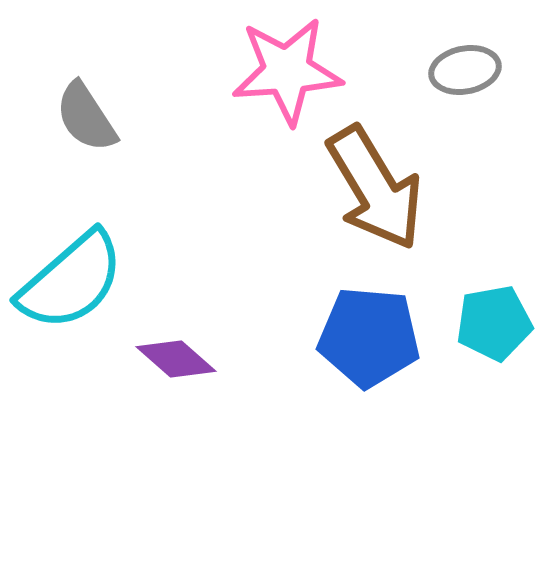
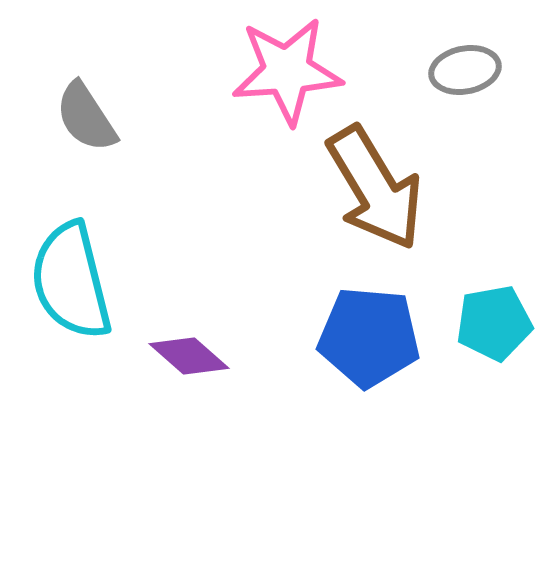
cyan semicircle: rotated 117 degrees clockwise
purple diamond: moved 13 px right, 3 px up
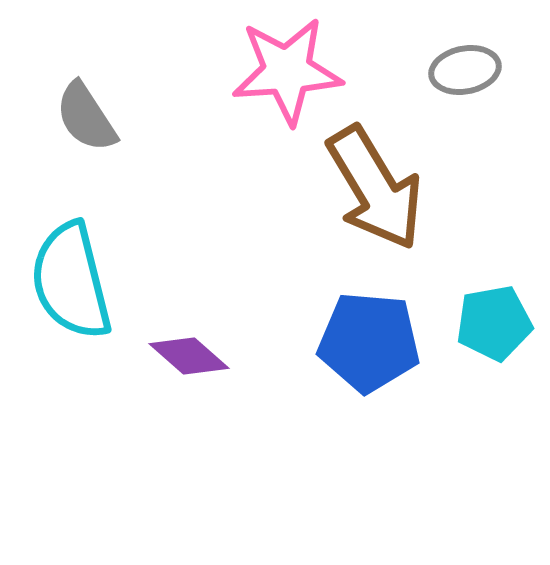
blue pentagon: moved 5 px down
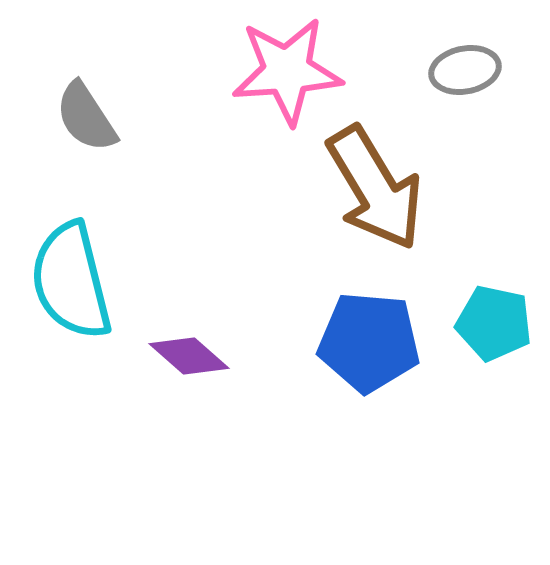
cyan pentagon: rotated 22 degrees clockwise
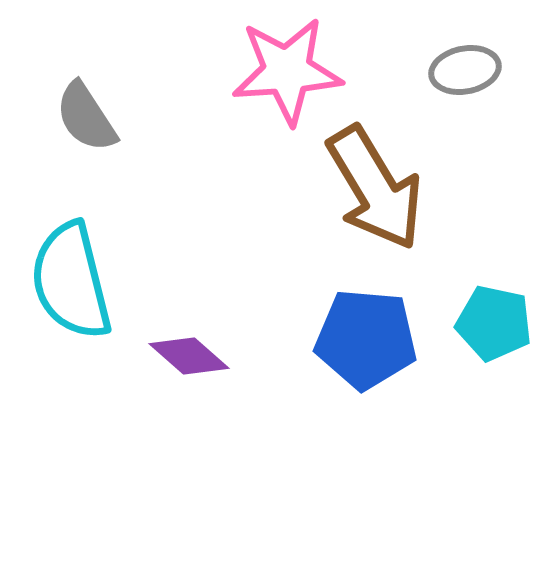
blue pentagon: moved 3 px left, 3 px up
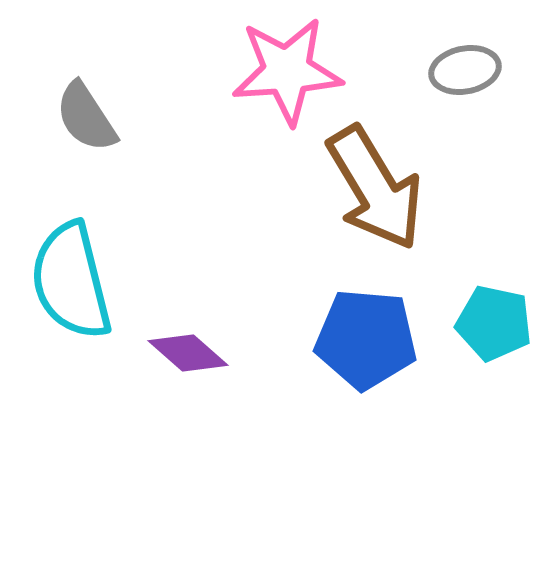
purple diamond: moved 1 px left, 3 px up
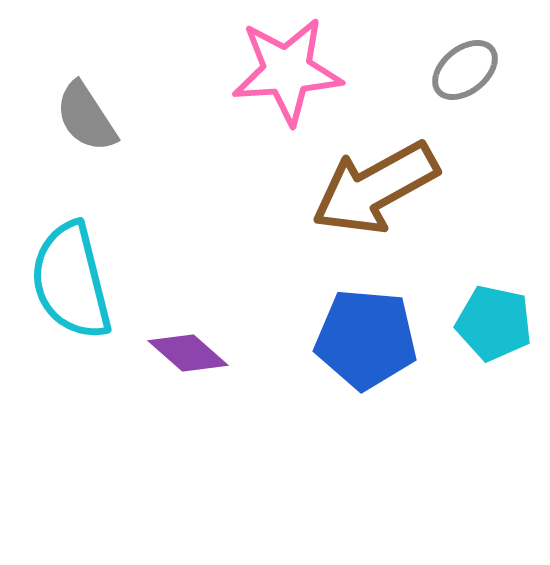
gray ellipse: rotated 28 degrees counterclockwise
brown arrow: rotated 92 degrees clockwise
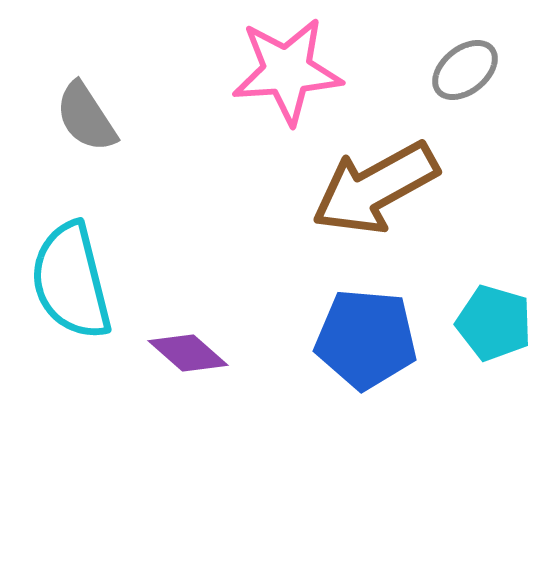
cyan pentagon: rotated 4 degrees clockwise
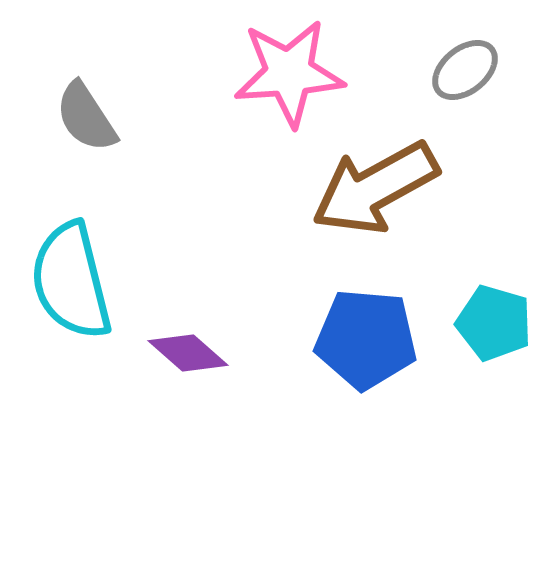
pink star: moved 2 px right, 2 px down
